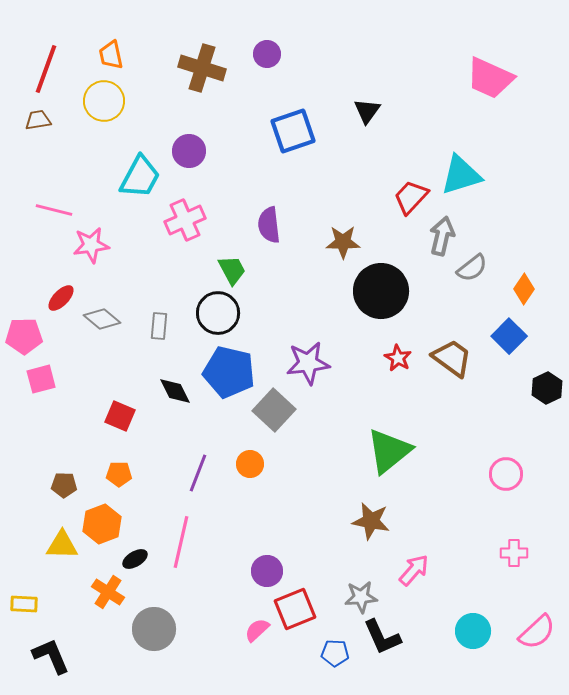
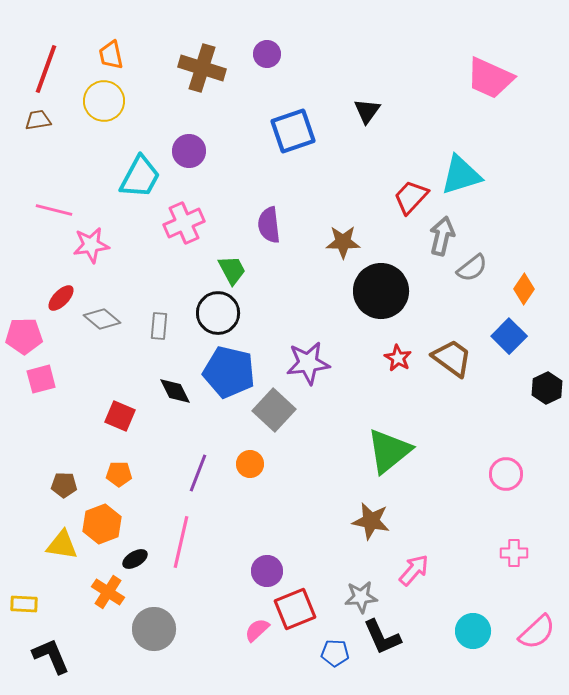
pink cross at (185, 220): moved 1 px left, 3 px down
yellow triangle at (62, 545): rotated 8 degrees clockwise
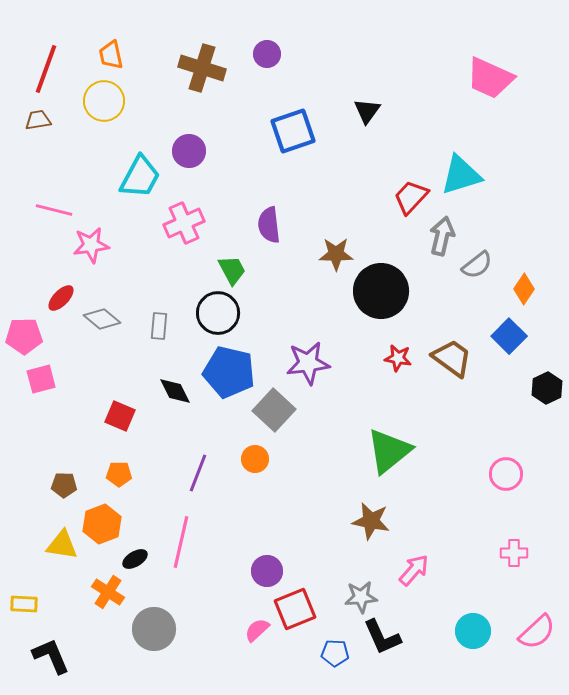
brown star at (343, 242): moved 7 px left, 12 px down
gray semicircle at (472, 268): moved 5 px right, 3 px up
red star at (398, 358): rotated 20 degrees counterclockwise
orange circle at (250, 464): moved 5 px right, 5 px up
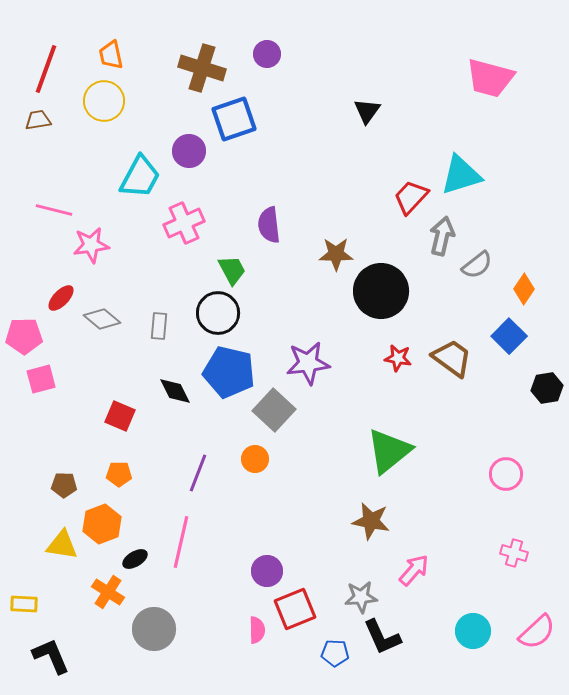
pink trapezoid at (490, 78): rotated 9 degrees counterclockwise
blue square at (293, 131): moved 59 px left, 12 px up
black hexagon at (547, 388): rotated 16 degrees clockwise
pink cross at (514, 553): rotated 16 degrees clockwise
pink semicircle at (257, 630): rotated 132 degrees clockwise
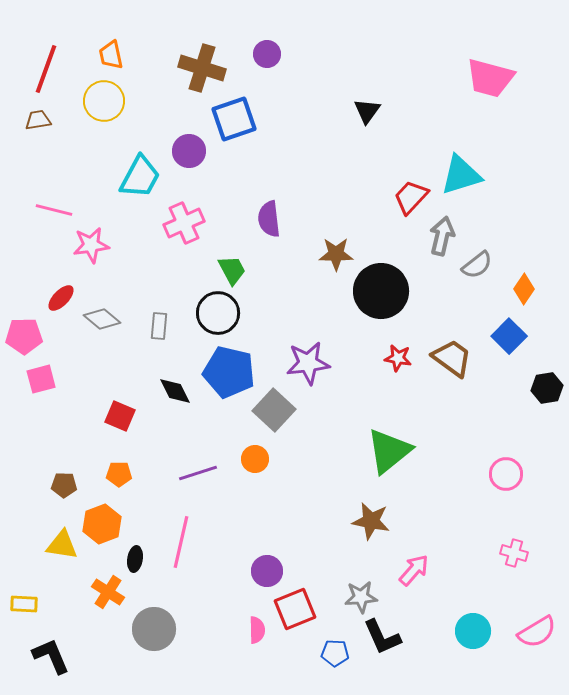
purple semicircle at (269, 225): moved 6 px up
purple line at (198, 473): rotated 51 degrees clockwise
black ellipse at (135, 559): rotated 50 degrees counterclockwise
pink semicircle at (537, 632): rotated 12 degrees clockwise
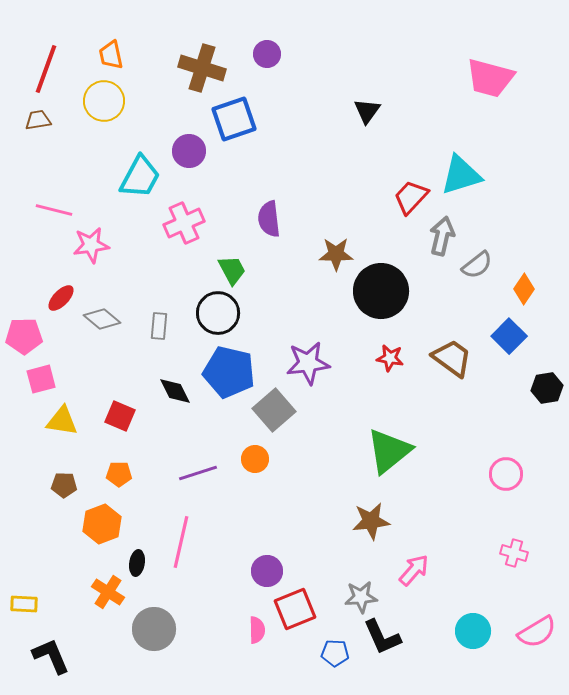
red star at (398, 358): moved 8 px left
gray square at (274, 410): rotated 6 degrees clockwise
brown star at (371, 521): rotated 18 degrees counterclockwise
yellow triangle at (62, 545): moved 124 px up
black ellipse at (135, 559): moved 2 px right, 4 px down
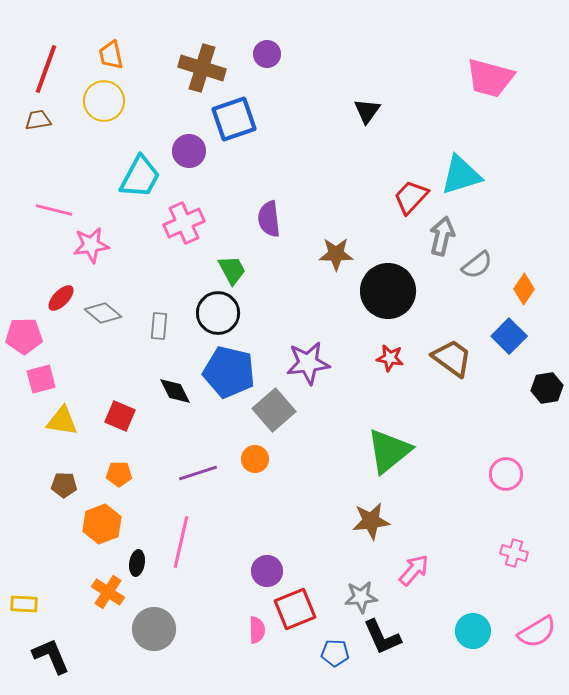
black circle at (381, 291): moved 7 px right
gray diamond at (102, 319): moved 1 px right, 6 px up
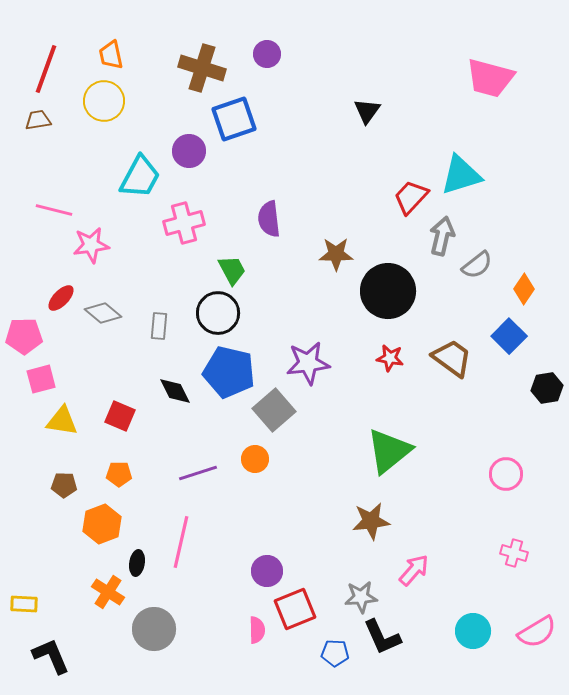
pink cross at (184, 223): rotated 9 degrees clockwise
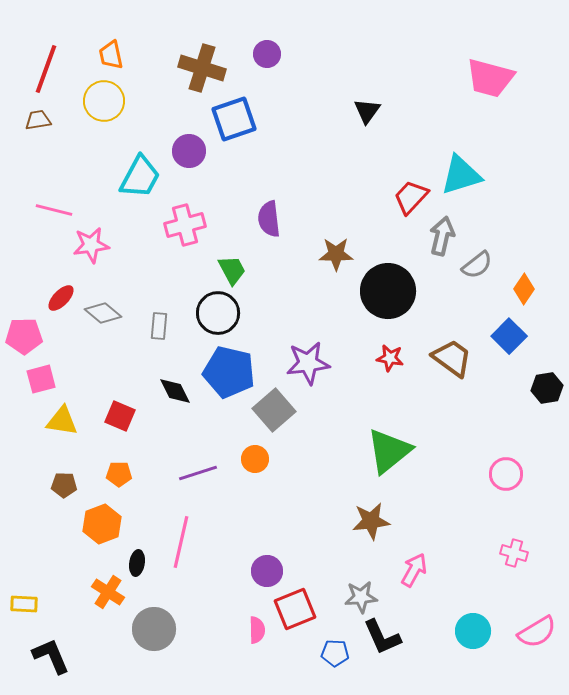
pink cross at (184, 223): moved 1 px right, 2 px down
pink arrow at (414, 570): rotated 12 degrees counterclockwise
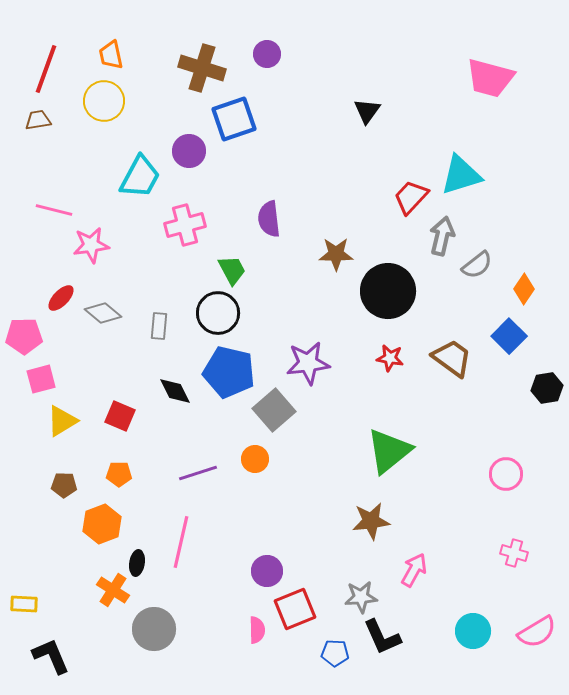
yellow triangle at (62, 421): rotated 40 degrees counterclockwise
orange cross at (108, 592): moved 5 px right, 2 px up
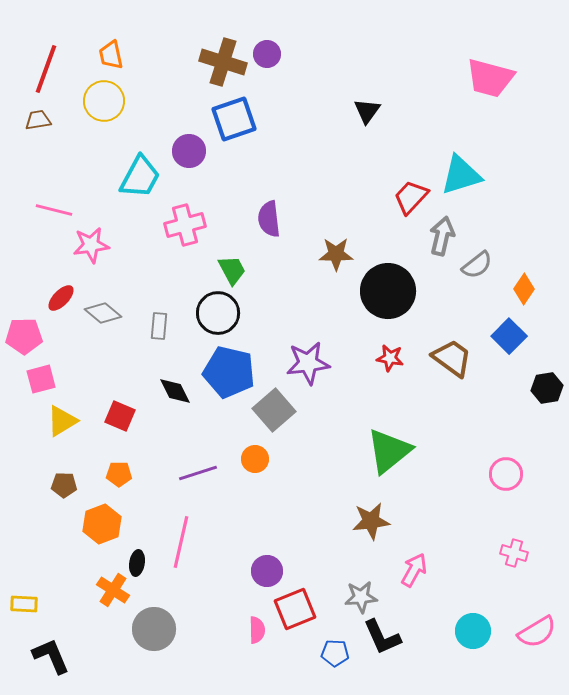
brown cross at (202, 68): moved 21 px right, 6 px up
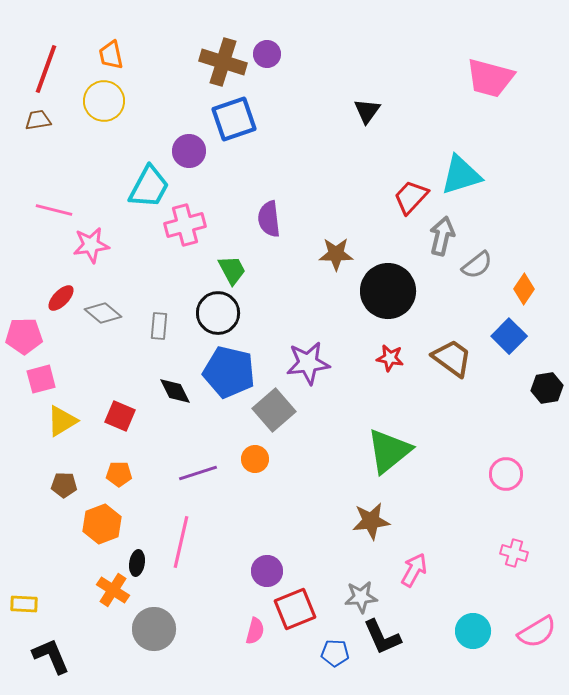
cyan trapezoid at (140, 177): moved 9 px right, 10 px down
pink semicircle at (257, 630): moved 2 px left, 1 px down; rotated 16 degrees clockwise
